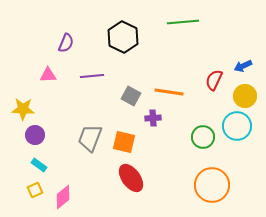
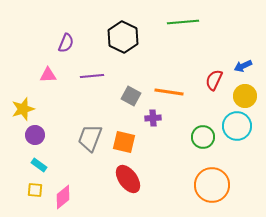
yellow star: rotated 20 degrees counterclockwise
red ellipse: moved 3 px left, 1 px down
yellow square: rotated 28 degrees clockwise
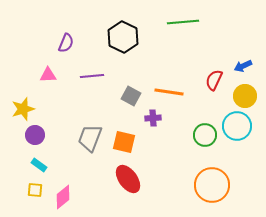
green circle: moved 2 px right, 2 px up
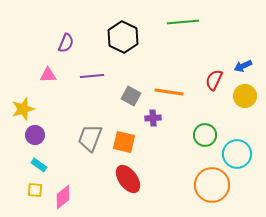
cyan circle: moved 28 px down
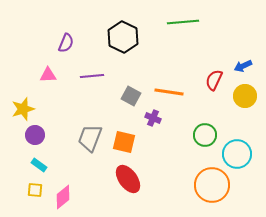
purple cross: rotated 28 degrees clockwise
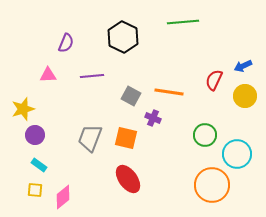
orange square: moved 2 px right, 4 px up
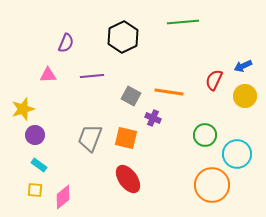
black hexagon: rotated 8 degrees clockwise
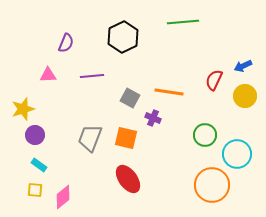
gray square: moved 1 px left, 2 px down
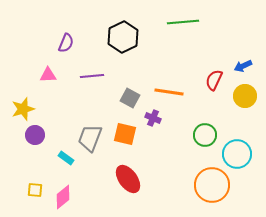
orange square: moved 1 px left, 4 px up
cyan rectangle: moved 27 px right, 7 px up
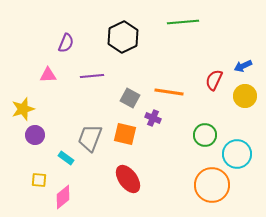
yellow square: moved 4 px right, 10 px up
